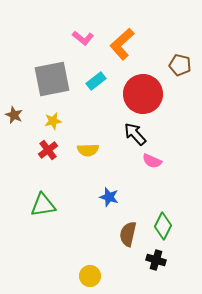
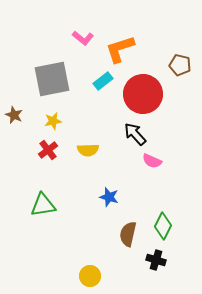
orange L-shape: moved 2 px left, 5 px down; rotated 24 degrees clockwise
cyan rectangle: moved 7 px right
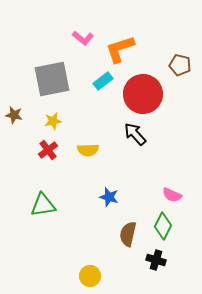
brown star: rotated 12 degrees counterclockwise
pink semicircle: moved 20 px right, 34 px down
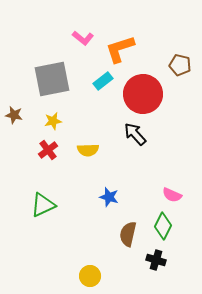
green triangle: rotated 16 degrees counterclockwise
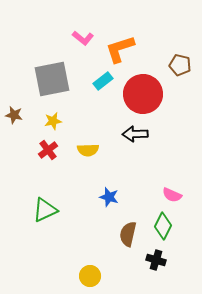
black arrow: rotated 50 degrees counterclockwise
green triangle: moved 2 px right, 5 px down
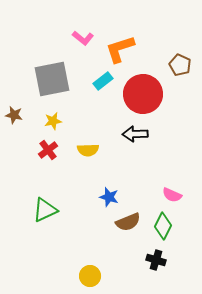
brown pentagon: rotated 10 degrees clockwise
brown semicircle: moved 12 px up; rotated 125 degrees counterclockwise
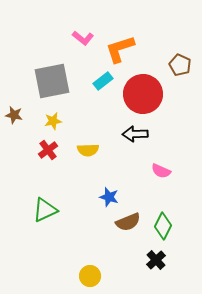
gray square: moved 2 px down
pink semicircle: moved 11 px left, 24 px up
black cross: rotated 30 degrees clockwise
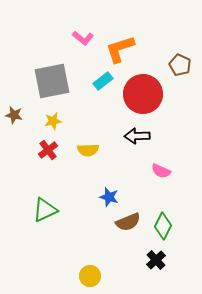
black arrow: moved 2 px right, 2 px down
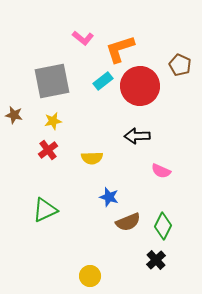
red circle: moved 3 px left, 8 px up
yellow semicircle: moved 4 px right, 8 px down
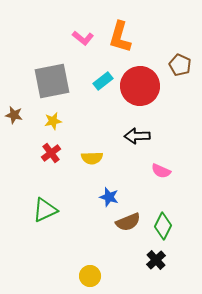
orange L-shape: moved 12 px up; rotated 56 degrees counterclockwise
red cross: moved 3 px right, 3 px down
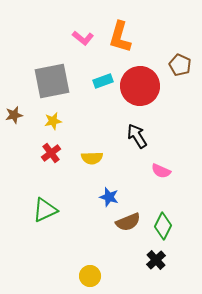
cyan rectangle: rotated 18 degrees clockwise
brown star: rotated 24 degrees counterclockwise
black arrow: rotated 60 degrees clockwise
